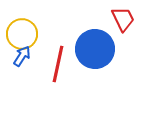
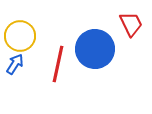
red trapezoid: moved 8 px right, 5 px down
yellow circle: moved 2 px left, 2 px down
blue arrow: moved 7 px left, 8 px down
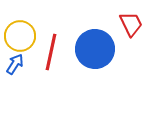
red line: moved 7 px left, 12 px up
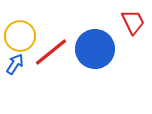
red trapezoid: moved 2 px right, 2 px up
red line: rotated 39 degrees clockwise
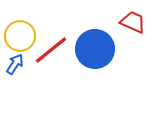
red trapezoid: rotated 40 degrees counterclockwise
red line: moved 2 px up
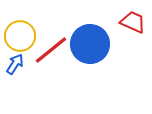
blue circle: moved 5 px left, 5 px up
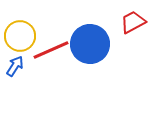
red trapezoid: rotated 52 degrees counterclockwise
red line: rotated 15 degrees clockwise
blue arrow: moved 2 px down
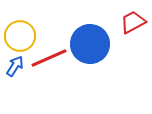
red line: moved 2 px left, 8 px down
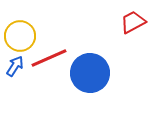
blue circle: moved 29 px down
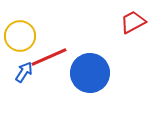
red line: moved 1 px up
blue arrow: moved 9 px right, 6 px down
